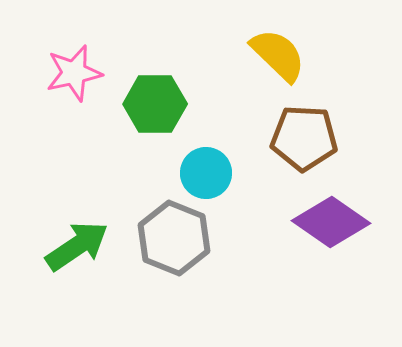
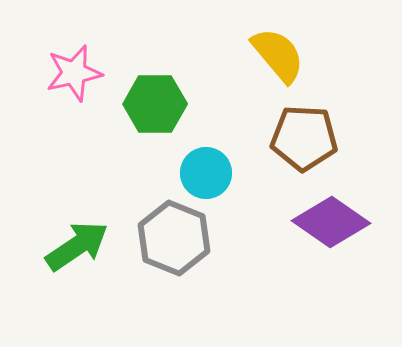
yellow semicircle: rotated 6 degrees clockwise
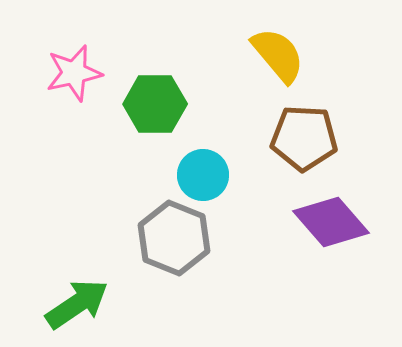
cyan circle: moved 3 px left, 2 px down
purple diamond: rotated 14 degrees clockwise
green arrow: moved 58 px down
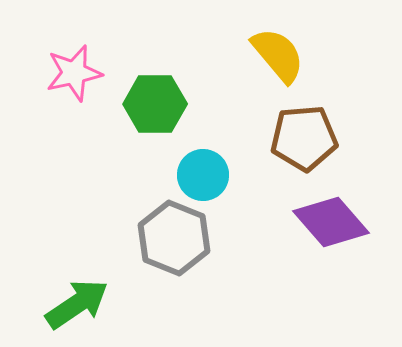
brown pentagon: rotated 8 degrees counterclockwise
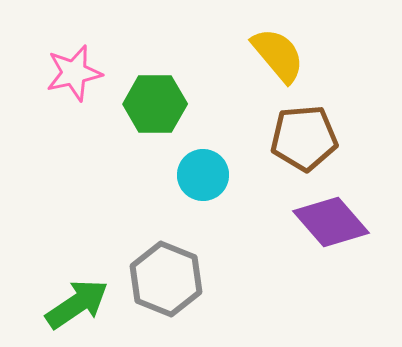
gray hexagon: moved 8 px left, 41 px down
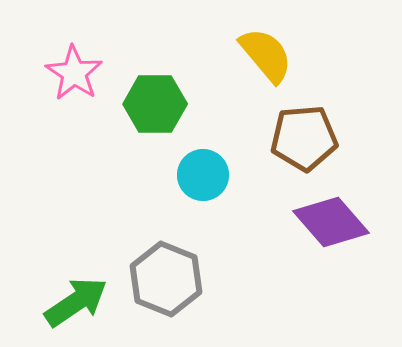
yellow semicircle: moved 12 px left
pink star: rotated 26 degrees counterclockwise
green arrow: moved 1 px left, 2 px up
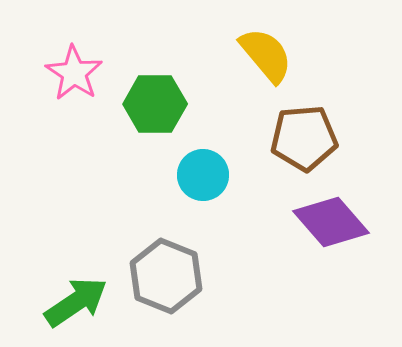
gray hexagon: moved 3 px up
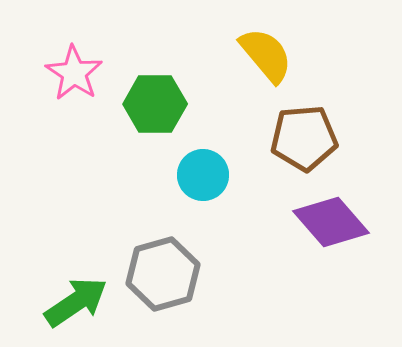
gray hexagon: moved 3 px left, 2 px up; rotated 22 degrees clockwise
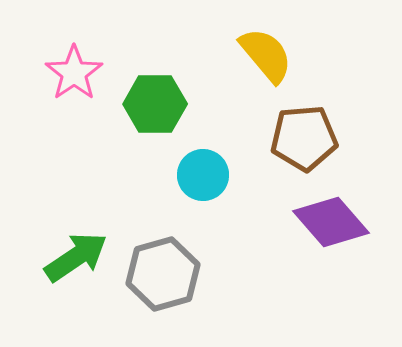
pink star: rotated 4 degrees clockwise
green arrow: moved 45 px up
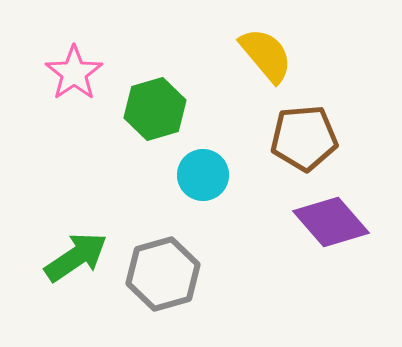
green hexagon: moved 5 px down; rotated 16 degrees counterclockwise
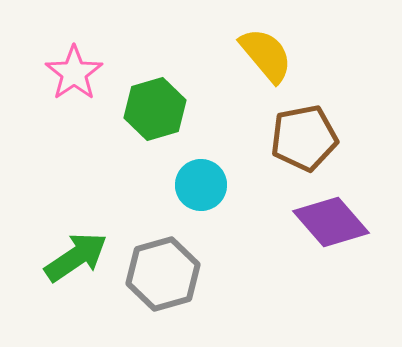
brown pentagon: rotated 6 degrees counterclockwise
cyan circle: moved 2 px left, 10 px down
